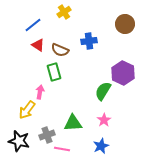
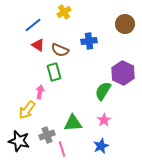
pink line: rotated 63 degrees clockwise
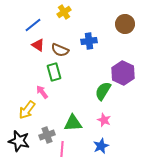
pink arrow: moved 2 px right; rotated 48 degrees counterclockwise
pink star: rotated 16 degrees counterclockwise
pink line: rotated 21 degrees clockwise
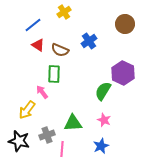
blue cross: rotated 28 degrees counterclockwise
green rectangle: moved 2 px down; rotated 18 degrees clockwise
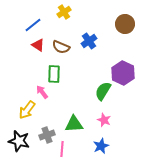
brown semicircle: moved 1 px right, 3 px up
green triangle: moved 1 px right, 1 px down
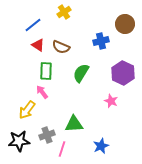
blue cross: moved 12 px right; rotated 21 degrees clockwise
green rectangle: moved 8 px left, 3 px up
green semicircle: moved 22 px left, 18 px up
pink star: moved 7 px right, 19 px up
black star: rotated 20 degrees counterclockwise
pink line: rotated 14 degrees clockwise
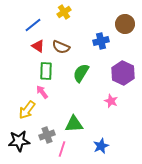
red triangle: moved 1 px down
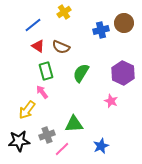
brown circle: moved 1 px left, 1 px up
blue cross: moved 11 px up
green rectangle: rotated 18 degrees counterclockwise
pink line: rotated 28 degrees clockwise
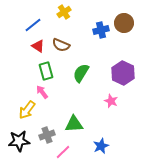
brown semicircle: moved 2 px up
pink line: moved 1 px right, 3 px down
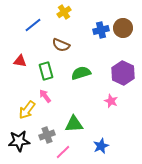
brown circle: moved 1 px left, 5 px down
red triangle: moved 18 px left, 15 px down; rotated 24 degrees counterclockwise
green semicircle: rotated 42 degrees clockwise
pink arrow: moved 3 px right, 4 px down
